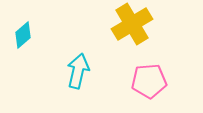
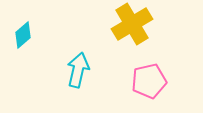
cyan arrow: moved 1 px up
pink pentagon: rotated 8 degrees counterclockwise
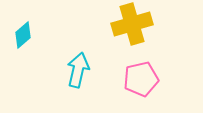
yellow cross: rotated 15 degrees clockwise
pink pentagon: moved 8 px left, 2 px up
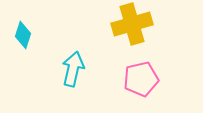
cyan diamond: rotated 32 degrees counterclockwise
cyan arrow: moved 5 px left, 1 px up
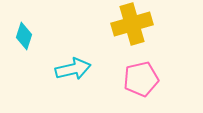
cyan diamond: moved 1 px right, 1 px down
cyan arrow: rotated 64 degrees clockwise
